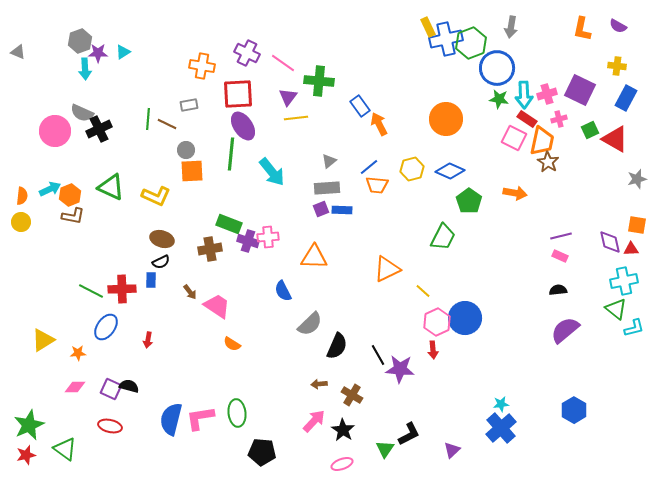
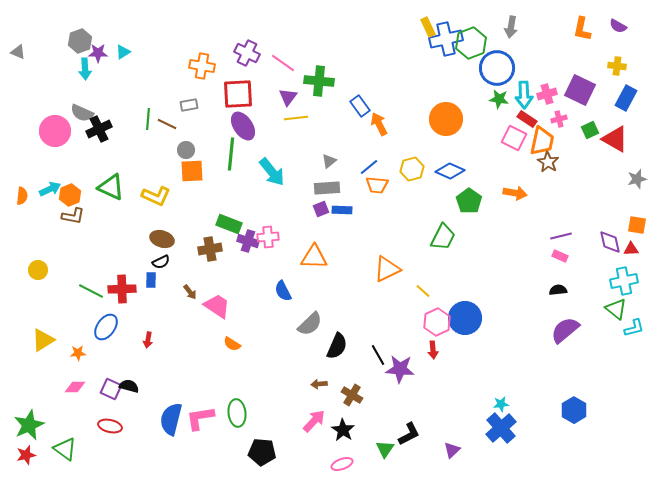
yellow circle at (21, 222): moved 17 px right, 48 px down
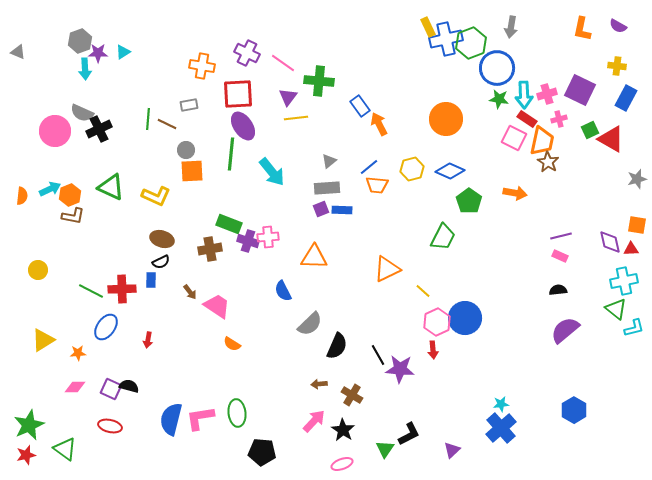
red triangle at (615, 139): moved 4 px left
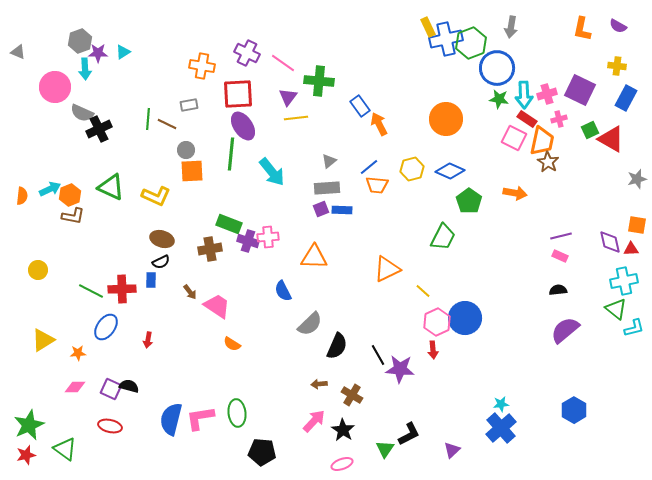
pink circle at (55, 131): moved 44 px up
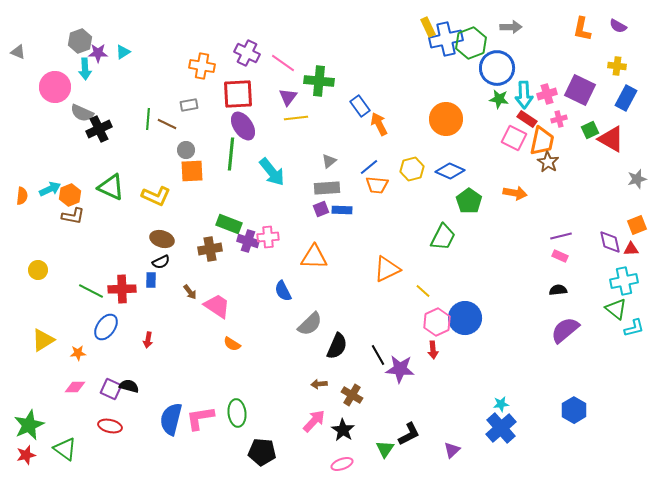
gray arrow at (511, 27): rotated 100 degrees counterclockwise
orange square at (637, 225): rotated 30 degrees counterclockwise
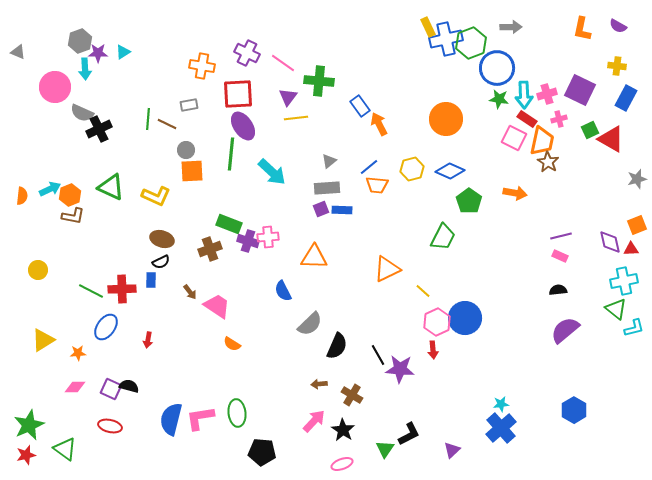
cyan arrow at (272, 172): rotated 8 degrees counterclockwise
brown cross at (210, 249): rotated 10 degrees counterclockwise
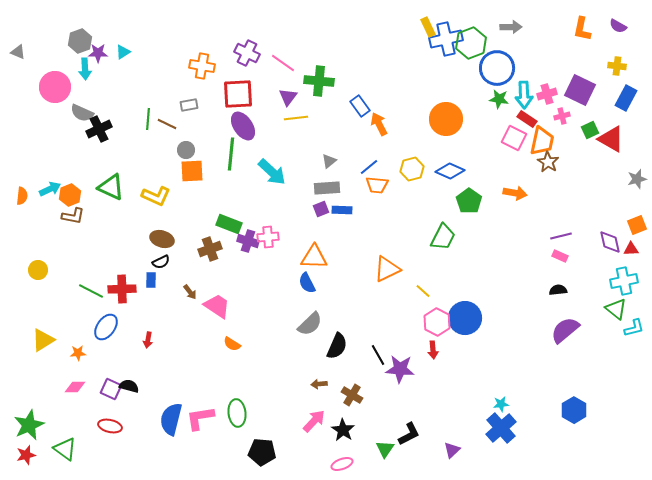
pink cross at (559, 119): moved 3 px right, 3 px up
blue semicircle at (283, 291): moved 24 px right, 8 px up
pink hexagon at (437, 322): rotated 8 degrees counterclockwise
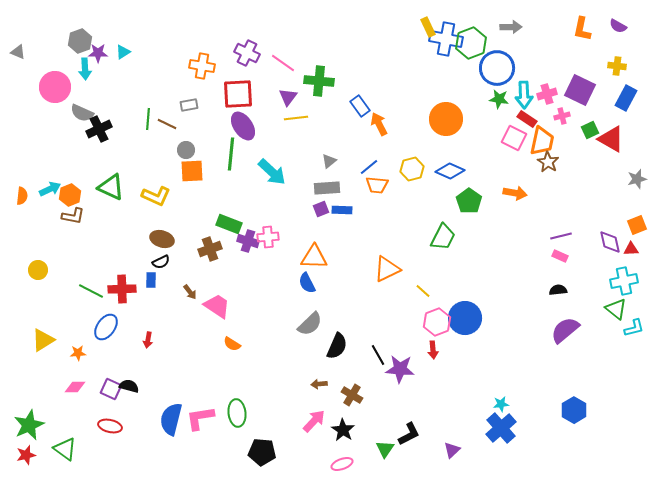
blue cross at (446, 39): rotated 24 degrees clockwise
pink hexagon at (437, 322): rotated 12 degrees clockwise
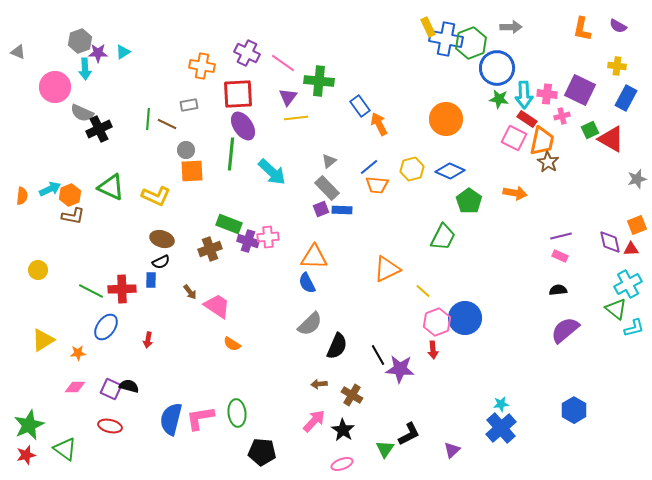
pink cross at (547, 94): rotated 24 degrees clockwise
gray rectangle at (327, 188): rotated 50 degrees clockwise
cyan cross at (624, 281): moved 4 px right, 3 px down; rotated 16 degrees counterclockwise
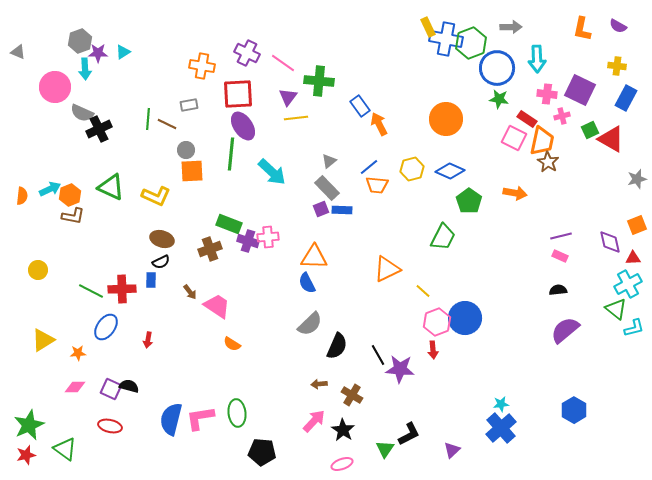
cyan arrow at (524, 95): moved 13 px right, 36 px up
red triangle at (631, 249): moved 2 px right, 9 px down
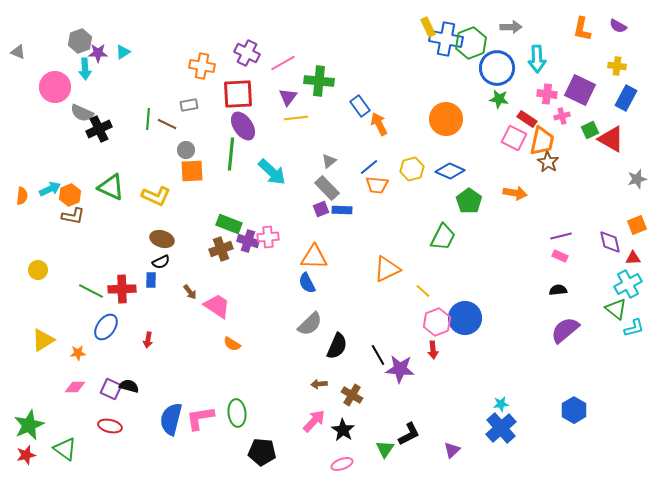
pink line at (283, 63): rotated 65 degrees counterclockwise
brown cross at (210, 249): moved 11 px right
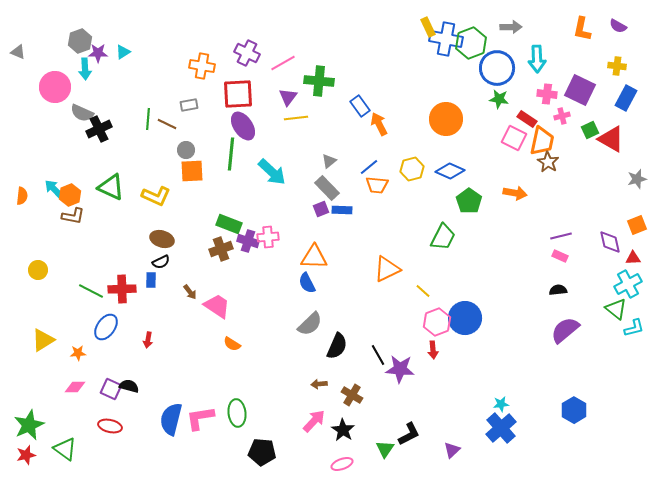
cyan arrow at (50, 189): moved 4 px right; rotated 110 degrees counterclockwise
